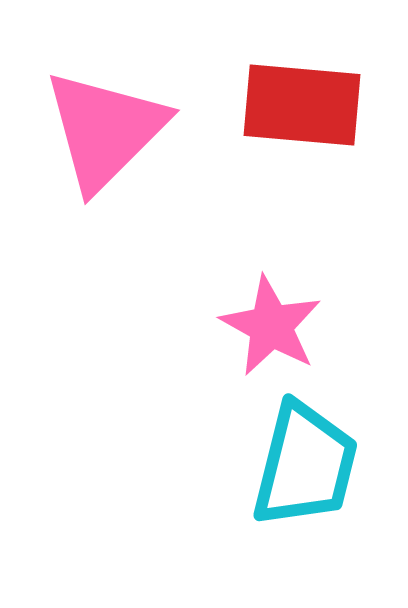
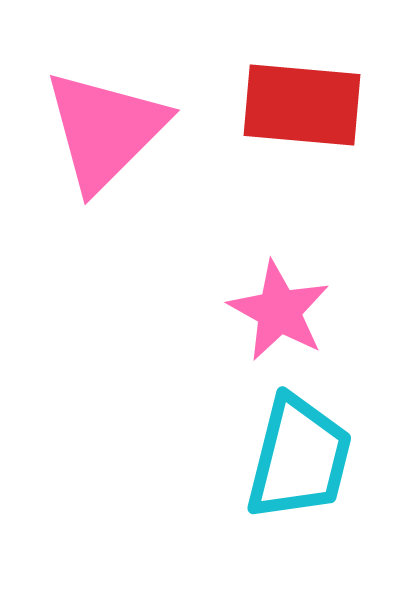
pink star: moved 8 px right, 15 px up
cyan trapezoid: moved 6 px left, 7 px up
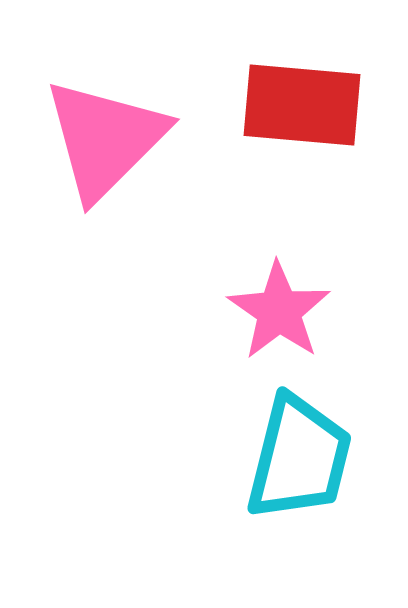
pink triangle: moved 9 px down
pink star: rotated 6 degrees clockwise
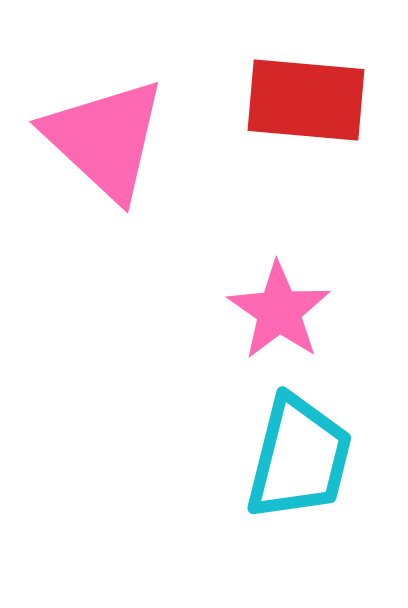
red rectangle: moved 4 px right, 5 px up
pink triangle: rotated 32 degrees counterclockwise
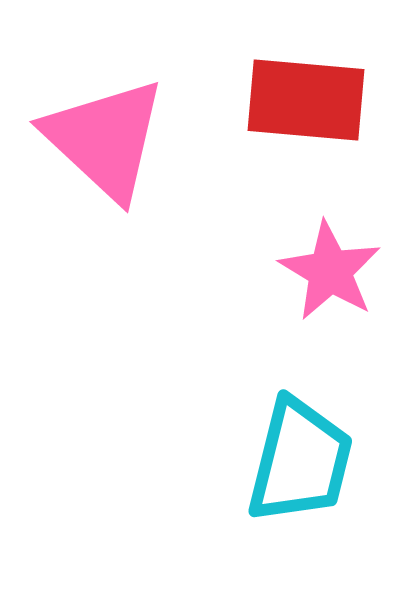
pink star: moved 51 px right, 40 px up; rotated 4 degrees counterclockwise
cyan trapezoid: moved 1 px right, 3 px down
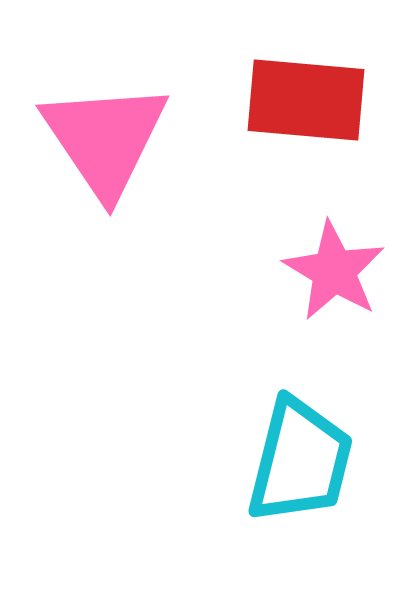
pink triangle: rotated 13 degrees clockwise
pink star: moved 4 px right
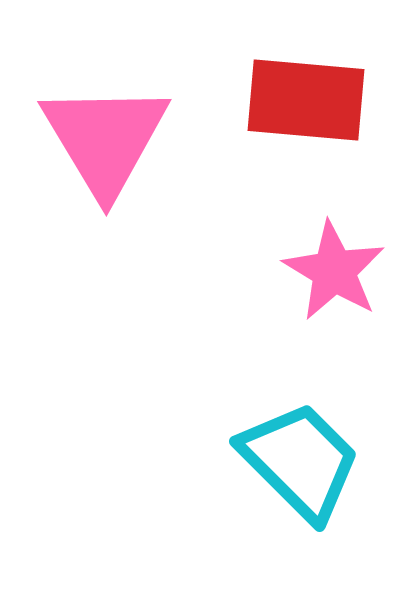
pink triangle: rotated 3 degrees clockwise
cyan trapezoid: rotated 59 degrees counterclockwise
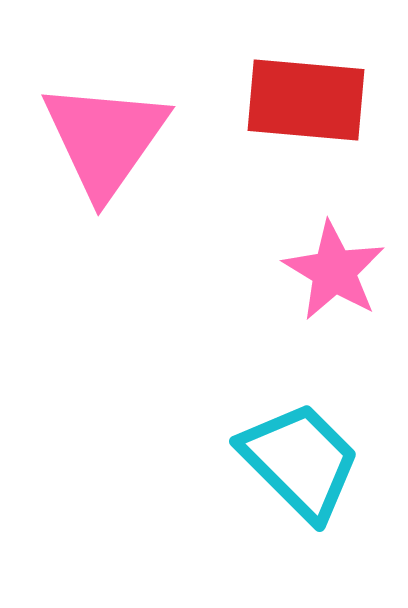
pink triangle: rotated 6 degrees clockwise
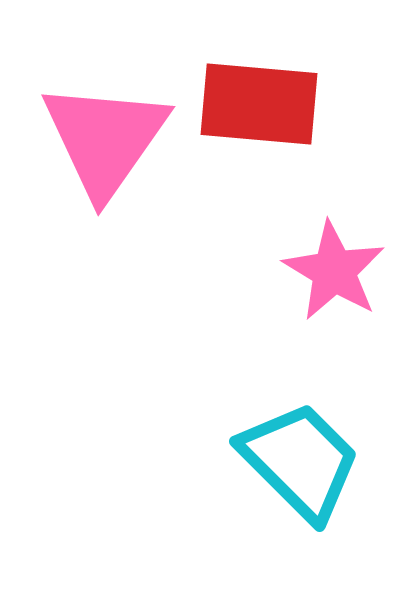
red rectangle: moved 47 px left, 4 px down
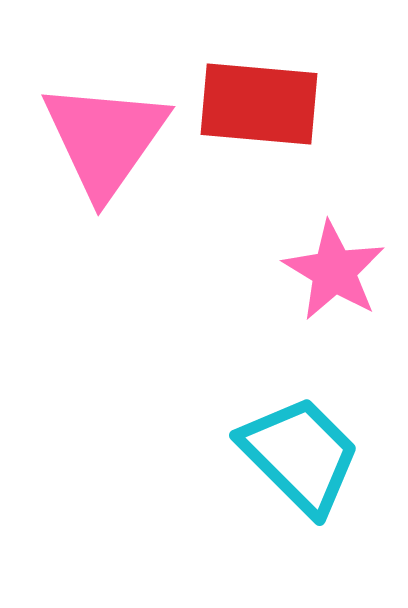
cyan trapezoid: moved 6 px up
